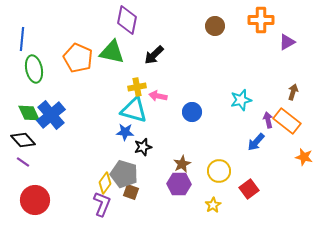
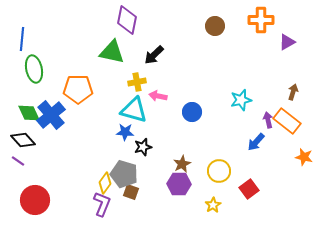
orange pentagon: moved 31 px down; rotated 24 degrees counterclockwise
yellow cross: moved 5 px up
purple line: moved 5 px left, 1 px up
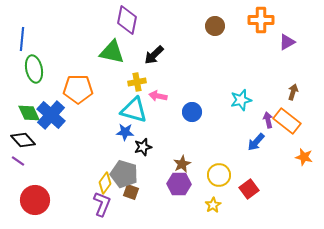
blue cross: rotated 8 degrees counterclockwise
yellow circle: moved 4 px down
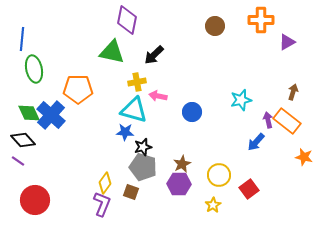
gray pentagon: moved 19 px right, 7 px up
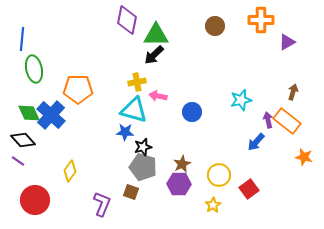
green triangle: moved 44 px right, 17 px up; rotated 12 degrees counterclockwise
yellow diamond: moved 35 px left, 12 px up
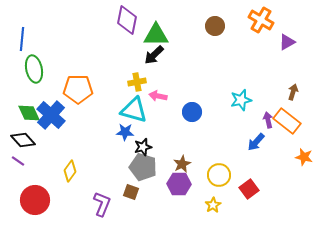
orange cross: rotated 30 degrees clockwise
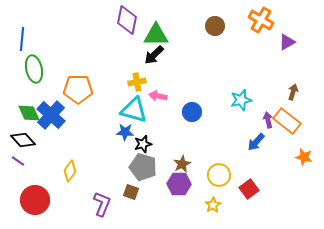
black star: moved 3 px up
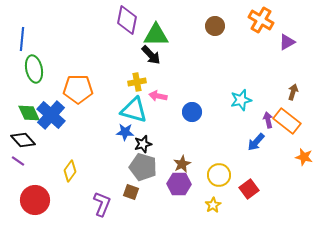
black arrow: moved 3 px left; rotated 90 degrees counterclockwise
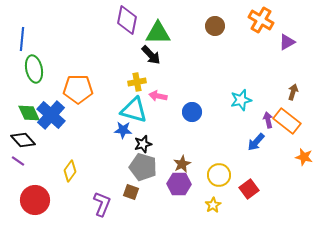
green triangle: moved 2 px right, 2 px up
blue star: moved 2 px left, 2 px up
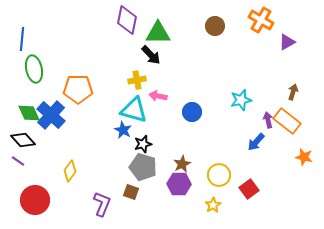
yellow cross: moved 2 px up
blue star: rotated 24 degrees clockwise
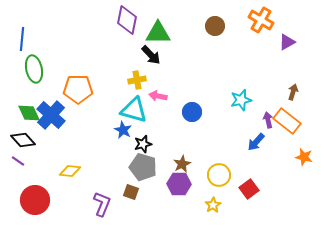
yellow diamond: rotated 60 degrees clockwise
